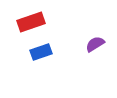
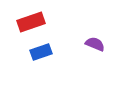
purple semicircle: rotated 54 degrees clockwise
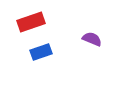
purple semicircle: moved 3 px left, 5 px up
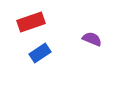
blue rectangle: moved 1 px left, 1 px down; rotated 15 degrees counterclockwise
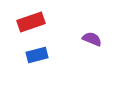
blue rectangle: moved 3 px left, 2 px down; rotated 20 degrees clockwise
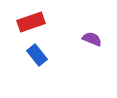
blue rectangle: rotated 65 degrees clockwise
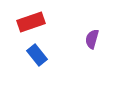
purple semicircle: rotated 96 degrees counterclockwise
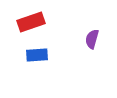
blue rectangle: rotated 55 degrees counterclockwise
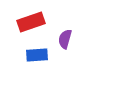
purple semicircle: moved 27 px left
